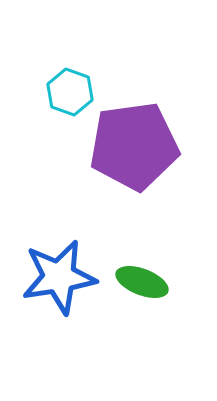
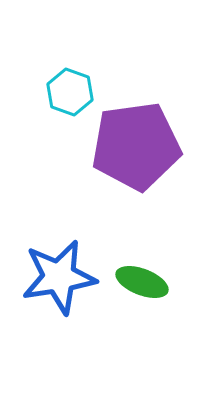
purple pentagon: moved 2 px right
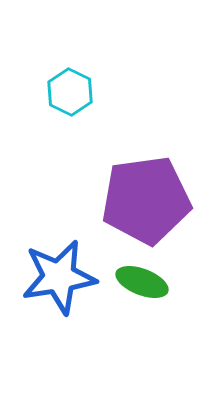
cyan hexagon: rotated 6 degrees clockwise
purple pentagon: moved 10 px right, 54 px down
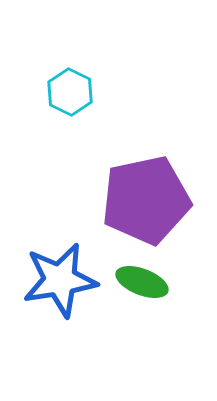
purple pentagon: rotated 4 degrees counterclockwise
blue star: moved 1 px right, 3 px down
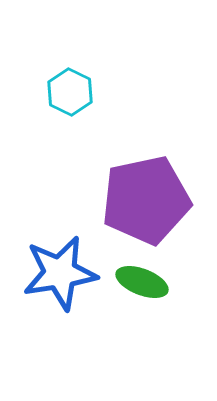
blue star: moved 7 px up
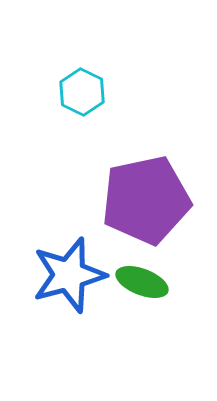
cyan hexagon: moved 12 px right
blue star: moved 9 px right, 2 px down; rotated 6 degrees counterclockwise
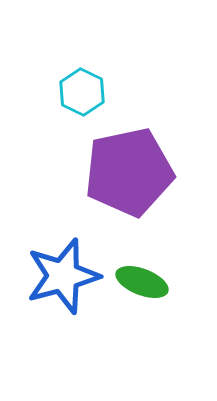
purple pentagon: moved 17 px left, 28 px up
blue star: moved 6 px left, 1 px down
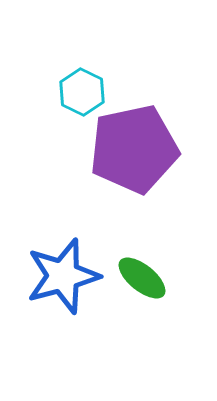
purple pentagon: moved 5 px right, 23 px up
green ellipse: moved 4 px up; rotated 18 degrees clockwise
